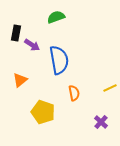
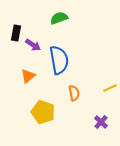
green semicircle: moved 3 px right, 1 px down
purple arrow: moved 1 px right
orange triangle: moved 8 px right, 4 px up
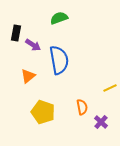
orange semicircle: moved 8 px right, 14 px down
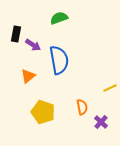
black rectangle: moved 1 px down
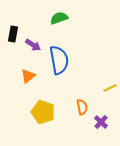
black rectangle: moved 3 px left
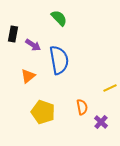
green semicircle: rotated 66 degrees clockwise
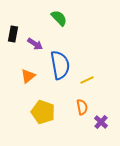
purple arrow: moved 2 px right, 1 px up
blue semicircle: moved 1 px right, 5 px down
yellow line: moved 23 px left, 8 px up
